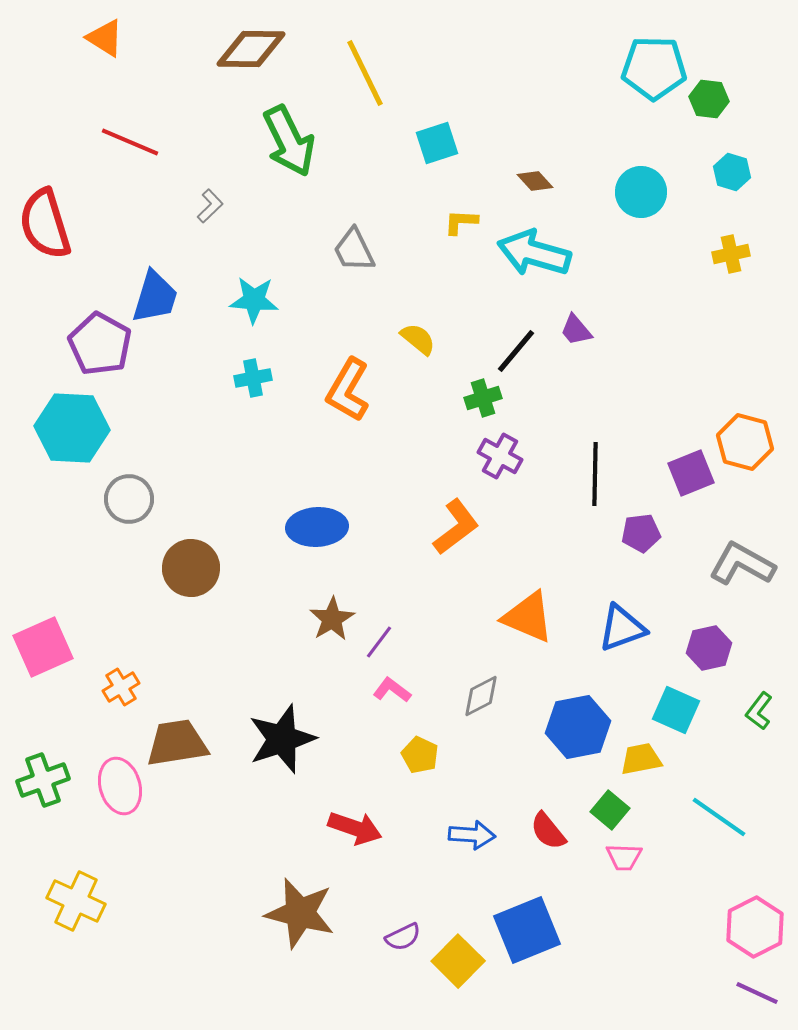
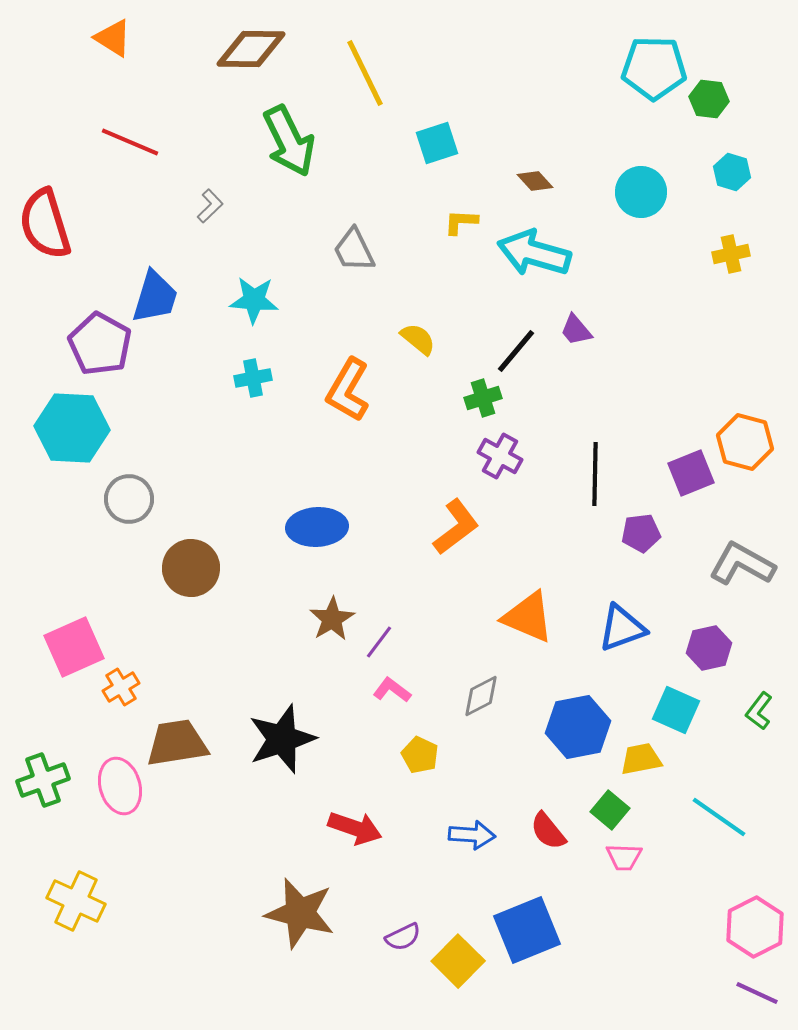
orange triangle at (105, 38): moved 8 px right
pink square at (43, 647): moved 31 px right
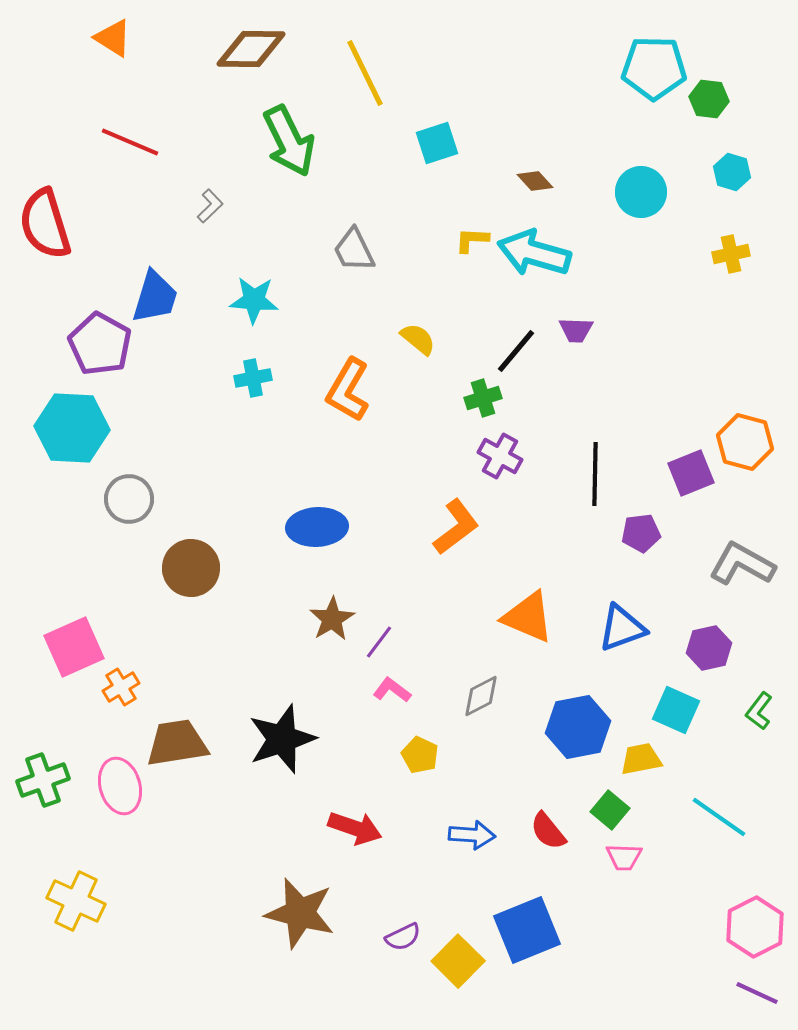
yellow L-shape at (461, 222): moved 11 px right, 18 px down
purple trapezoid at (576, 330): rotated 48 degrees counterclockwise
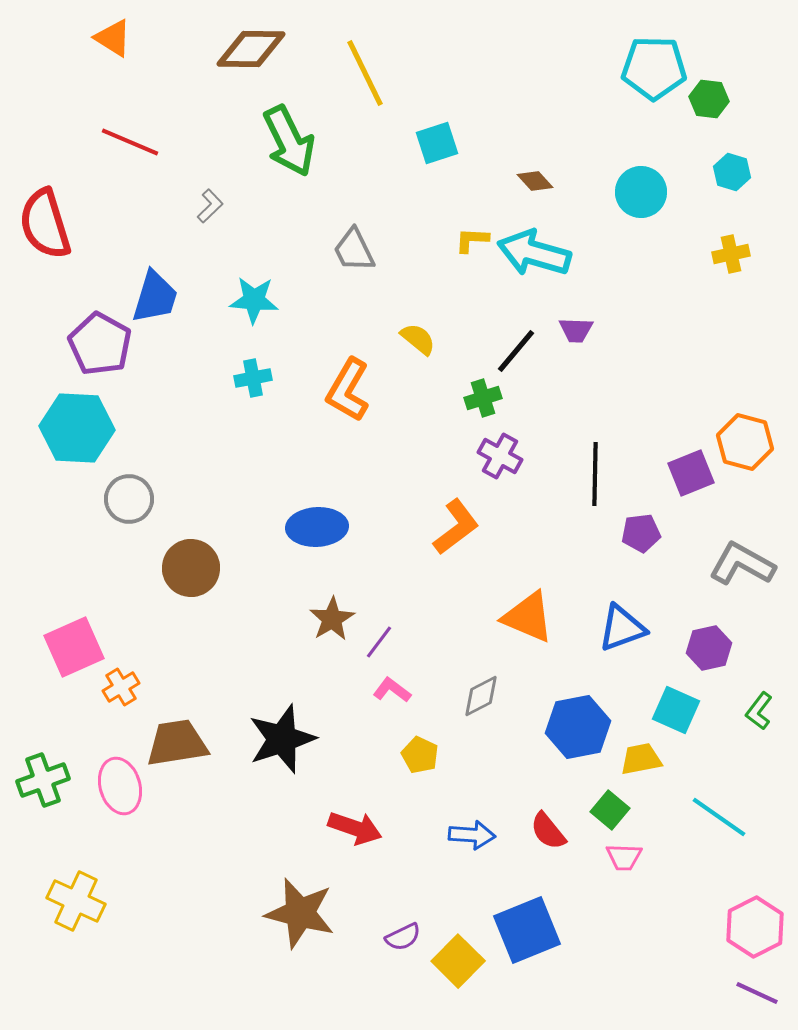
cyan hexagon at (72, 428): moved 5 px right
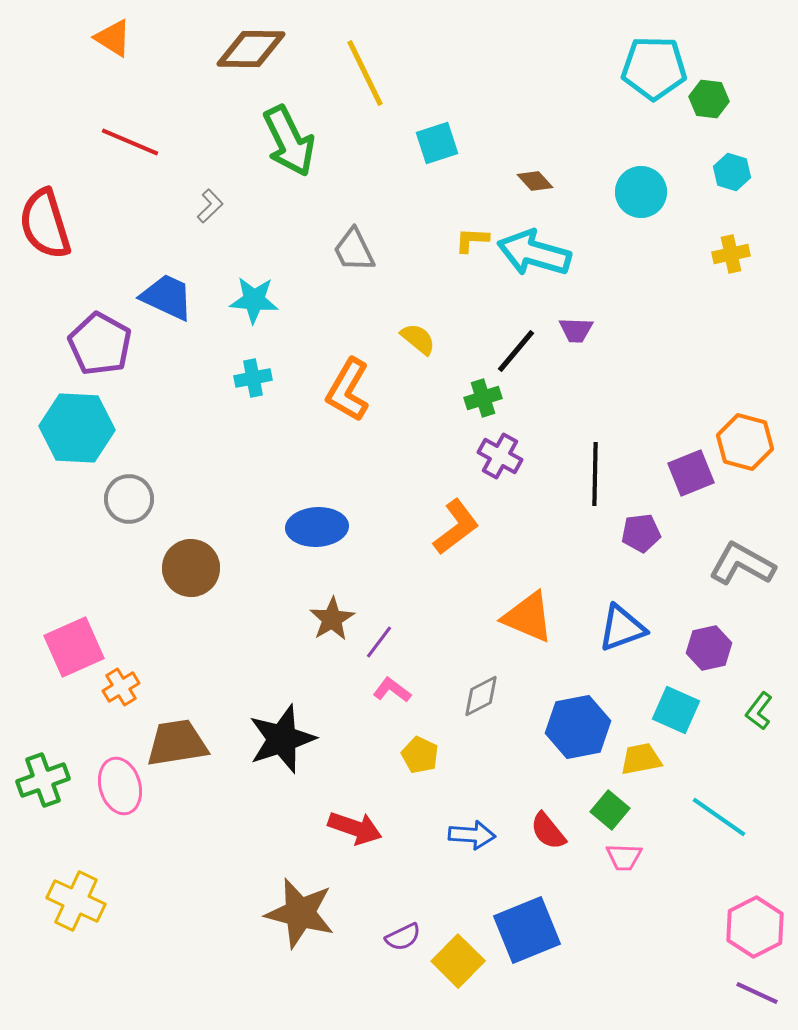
blue trapezoid at (155, 297): moved 12 px right; rotated 82 degrees counterclockwise
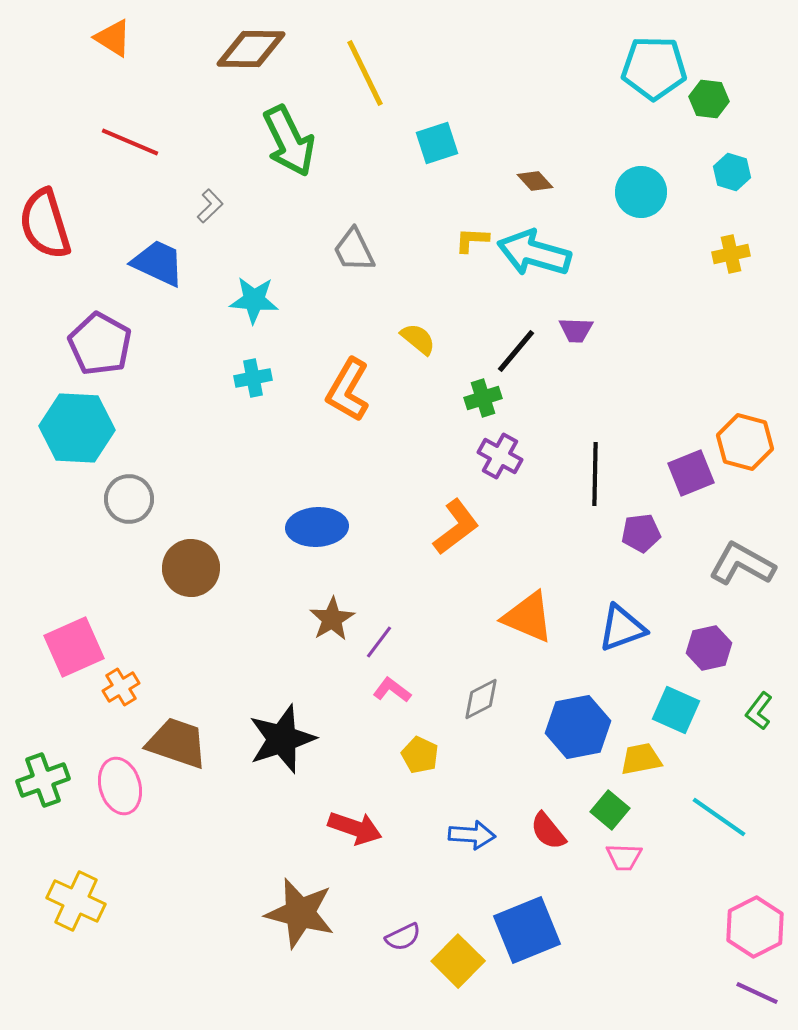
blue trapezoid at (167, 297): moved 9 px left, 34 px up
gray diamond at (481, 696): moved 3 px down
brown trapezoid at (177, 743): rotated 28 degrees clockwise
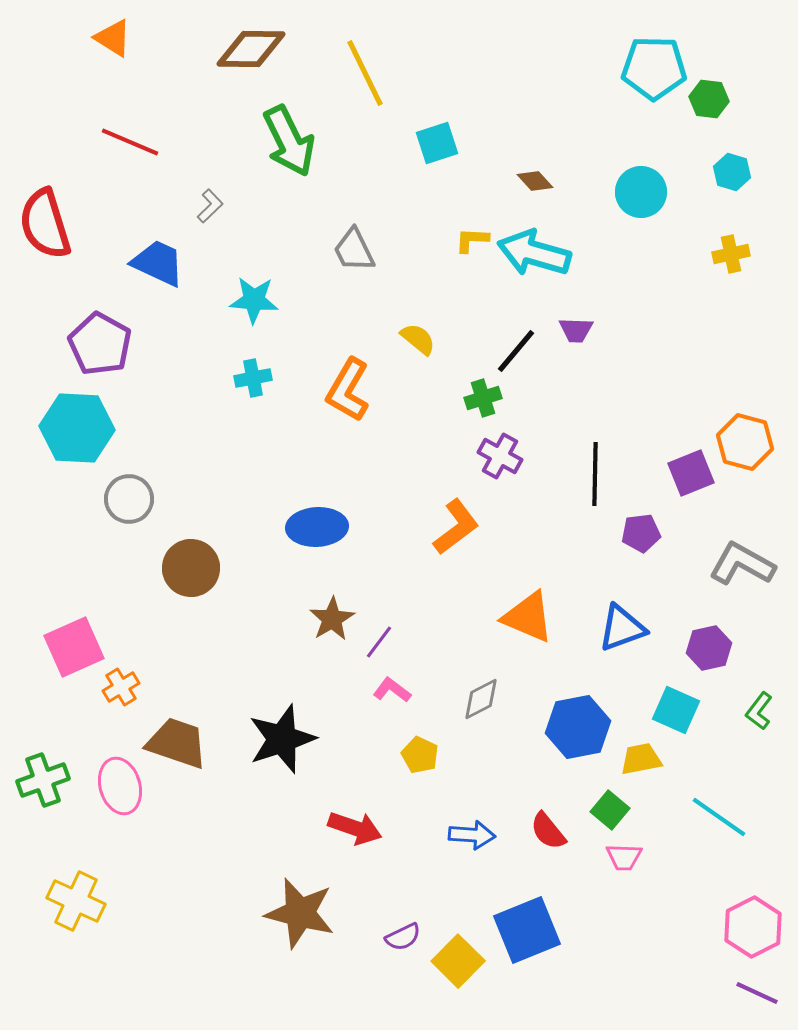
pink hexagon at (755, 927): moved 2 px left
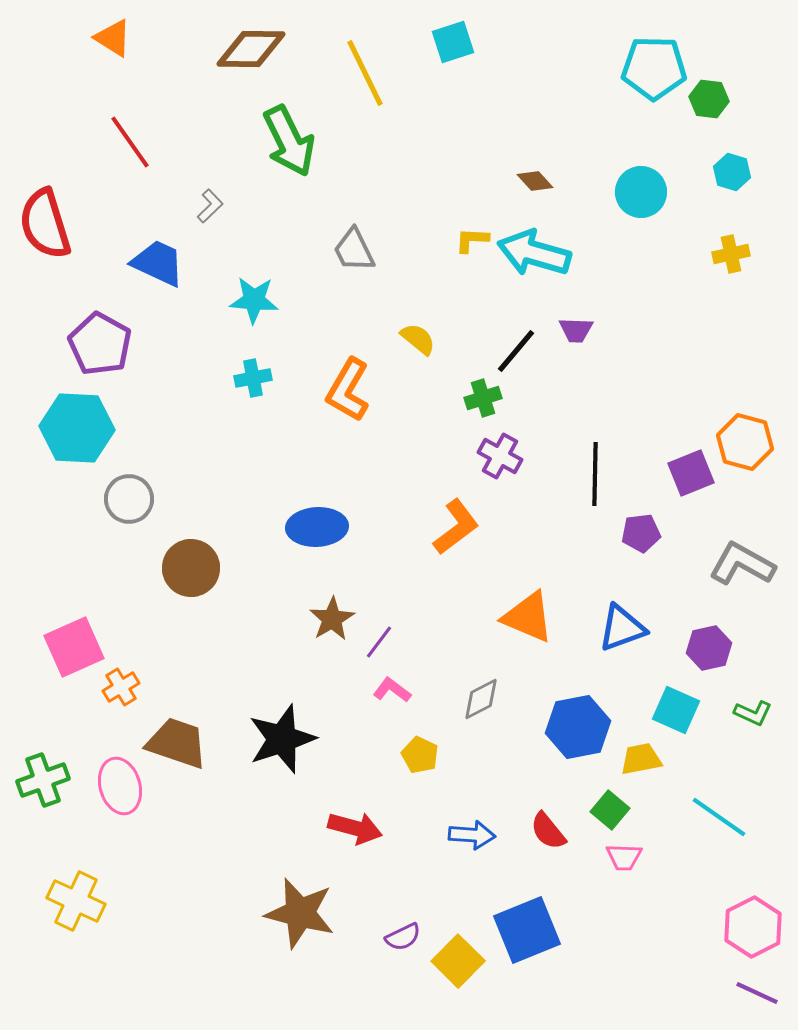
red line at (130, 142): rotated 32 degrees clockwise
cyan square at (437, 143): moved 16 px right, 101 px up
green L-shape at (759, 711): moved 6 px left, 2 px down; rotated 102 degrees counterclockwise
red arrow at (355, 828): rotated 4 degrees counterclockwise
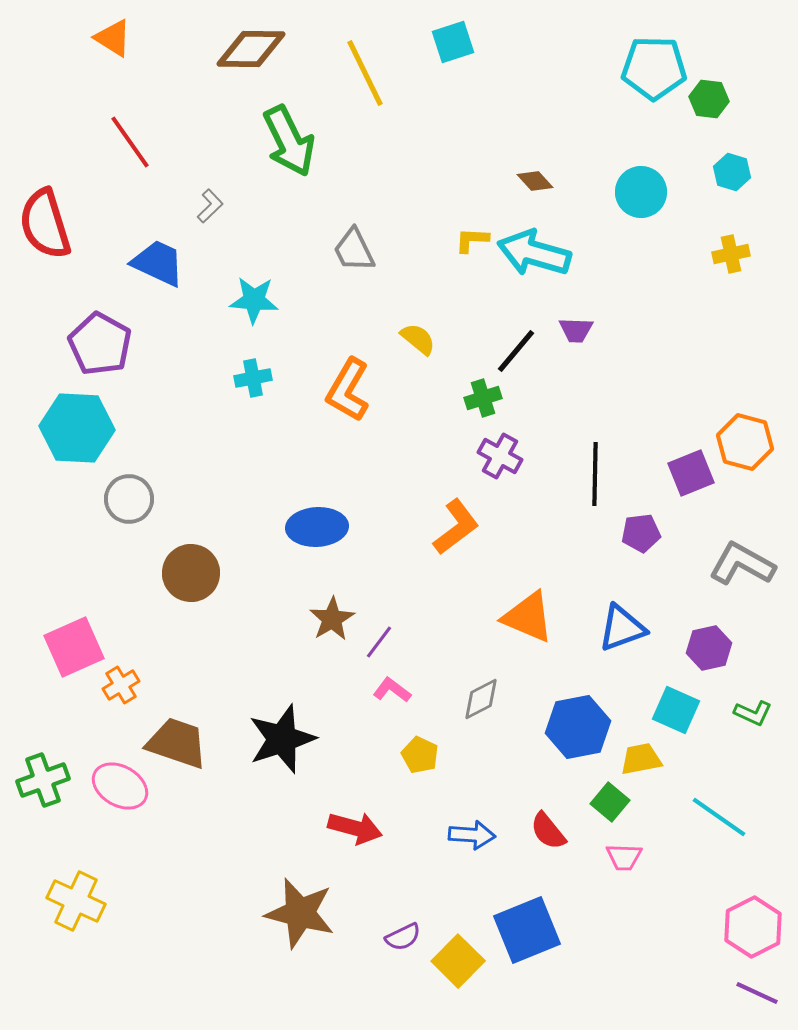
brown circle at (191, 568): moved 5 px down
orange cross at (121, 687): moved 2 px up
pink ellipse at (120, 786): rotated 44 degrees counterclockwise
green square at (610, 810): moved 8 px up
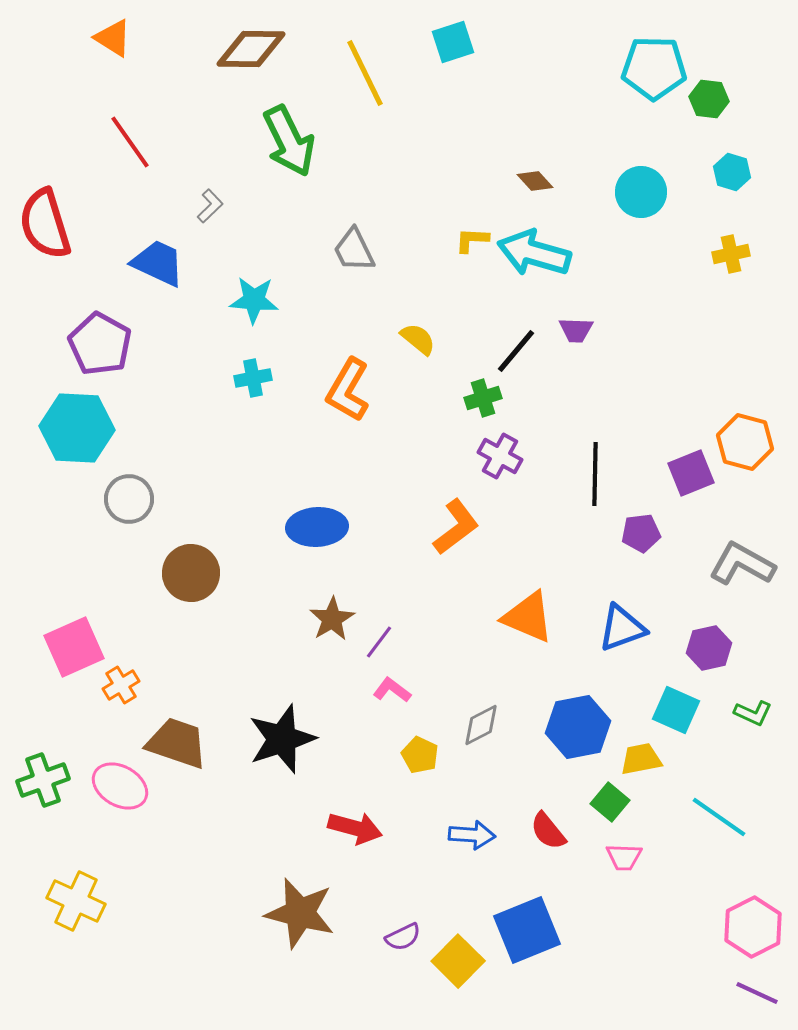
gray diamond at (481, 699): moved 26 px down
